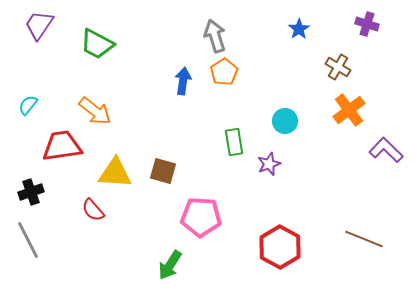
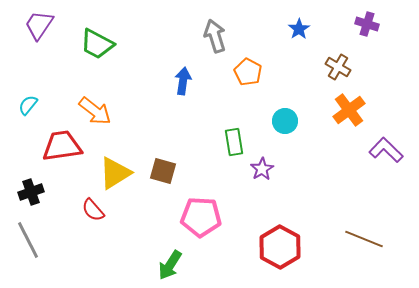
orange pentagon: moved 24 px right; rotated 12 degrees counterclockwise
purple star: moved 7 px left, 5 px down; rotated 10 degrees counterclockwise
yellow triangle: rotated 36 degrees counterclockwise
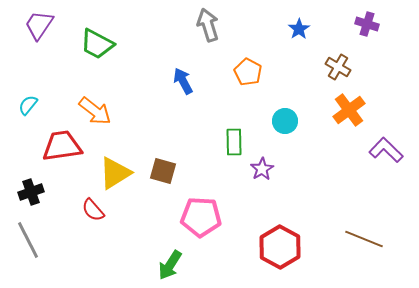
gray arrow: moved 7 px left, 11 px up
blue arrow: rotated 36 degrees counterclockwise
green rectangle: rotated 8 degrees clockwise
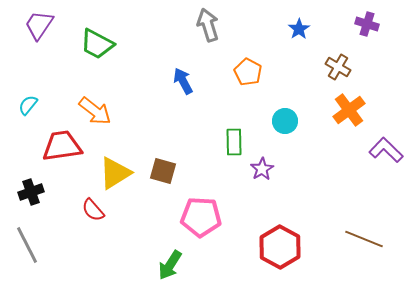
gray line: moved 1 px left, 5 px down
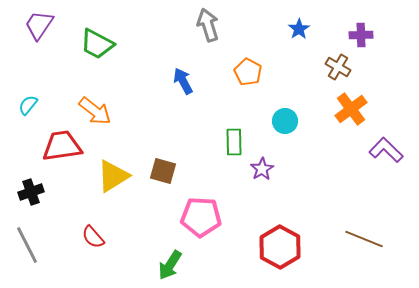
purple cross: moved 6 px left, 11 px down; rotated 20 degrees counterclockwise
orange cross: moved 2 px right, 1 px up
yellow triangle: moved 2 px left, 3 px down
red semicircle: moved 27 px down
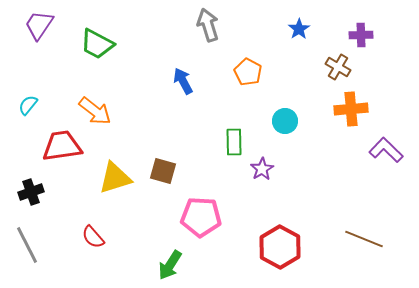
orange cross: rotated 32 degrees clockwise
yellow triangle: moved 2 px right, 2 px down; rotated 15 degrees clockwise
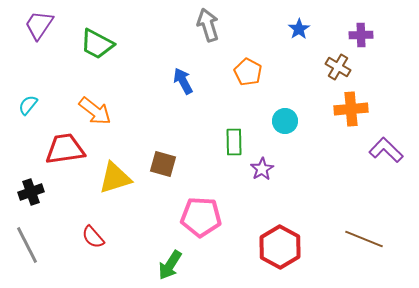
red trapezoid: moved 3 px right, 3 px down
brown square: moved 7 px up
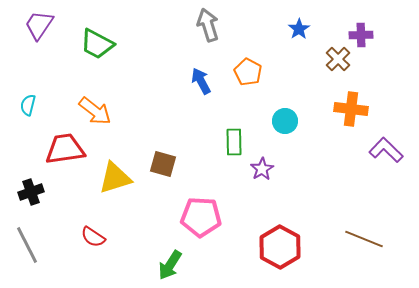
brown cross: moved 8 px up; rotated 15 degrees clockwise
blue arrow: moved 18 px right
cyan semicircle: rotated 25 degrees counterclockwise
orange cross: rotated 12 degrees clockwise
red semicircle: rotated 15 degrees counterclockwise
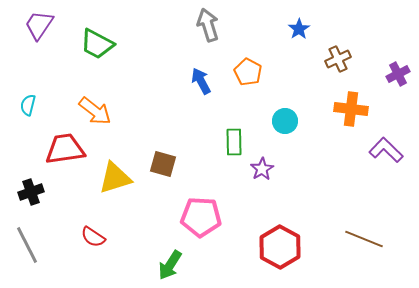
purple cross: moved 37 px right, 39 px down; rotated 25 degrees counterclockwise
brown cross: rotated 20 degrees clockwise
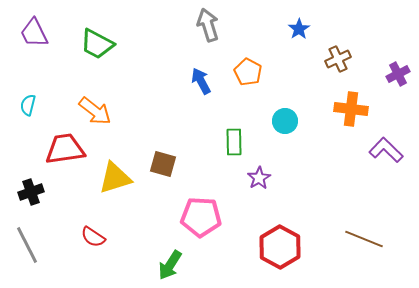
purple trapezoid: moved 5 px left, 8 px down; rotated 60 degrees counterclockwise
purple star: moved 3 px left, 9 px down
